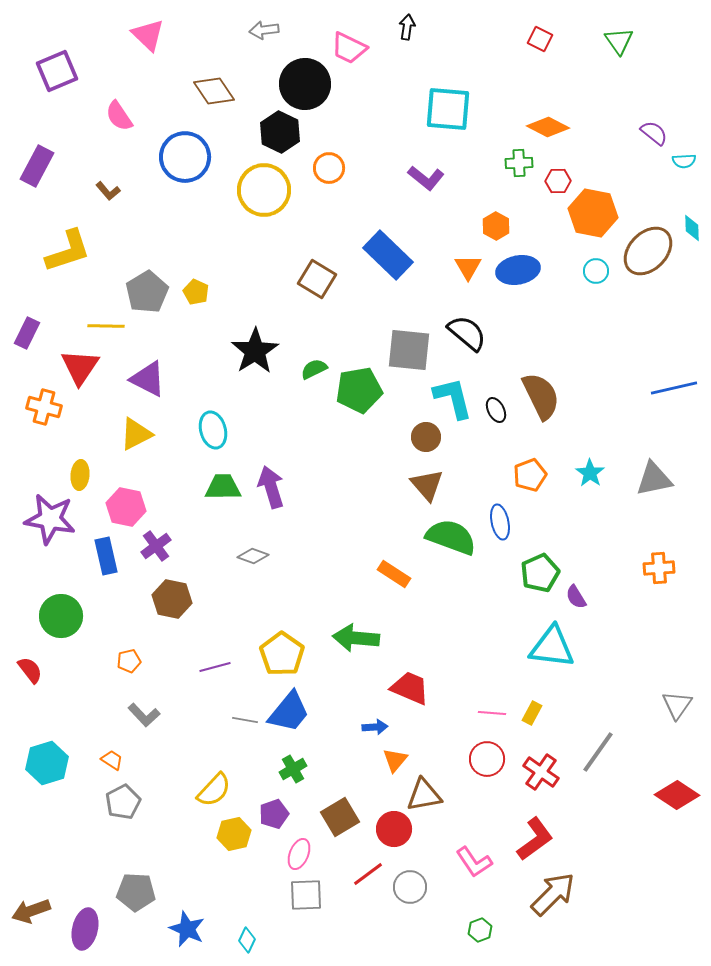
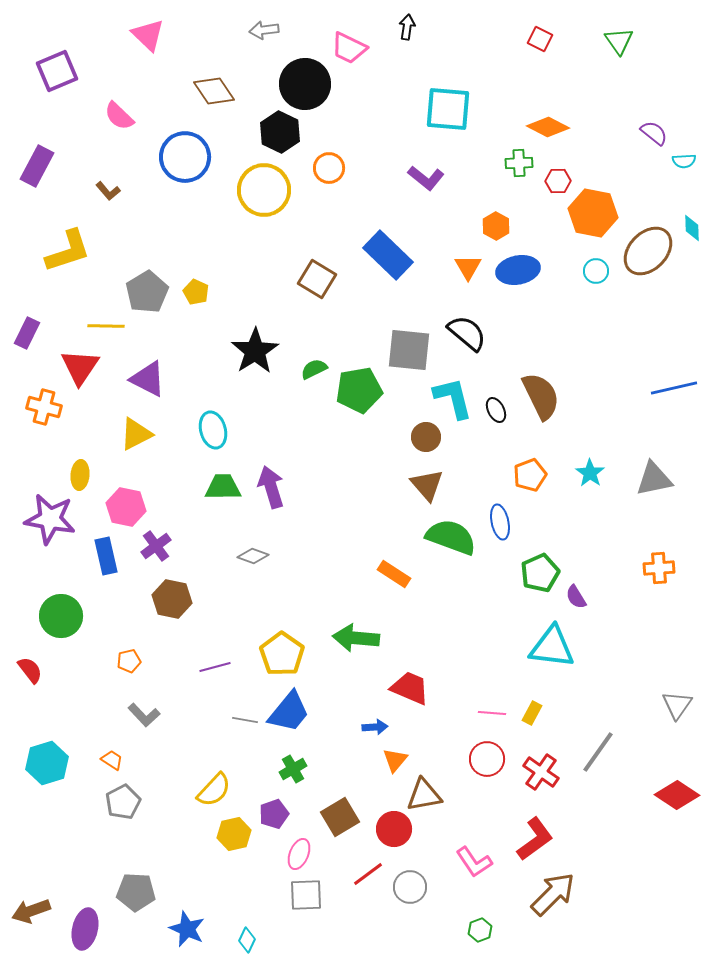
pink semicircle at (119, 116): rotated 12 degrees counterclockwise
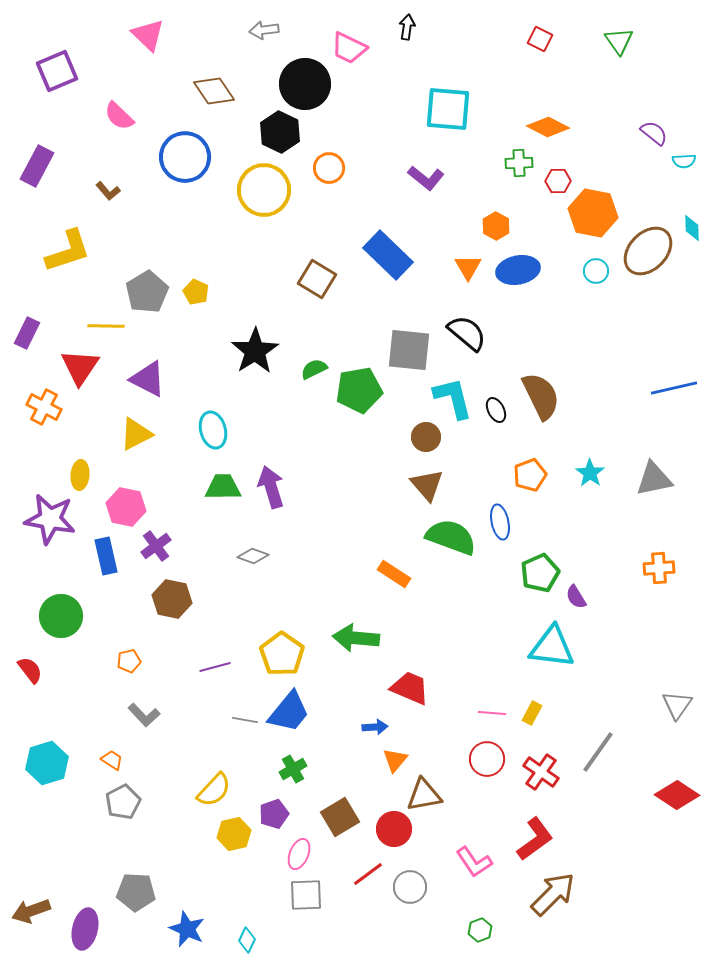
orange cross at (44, 407): rotated 12 degrees clockwise
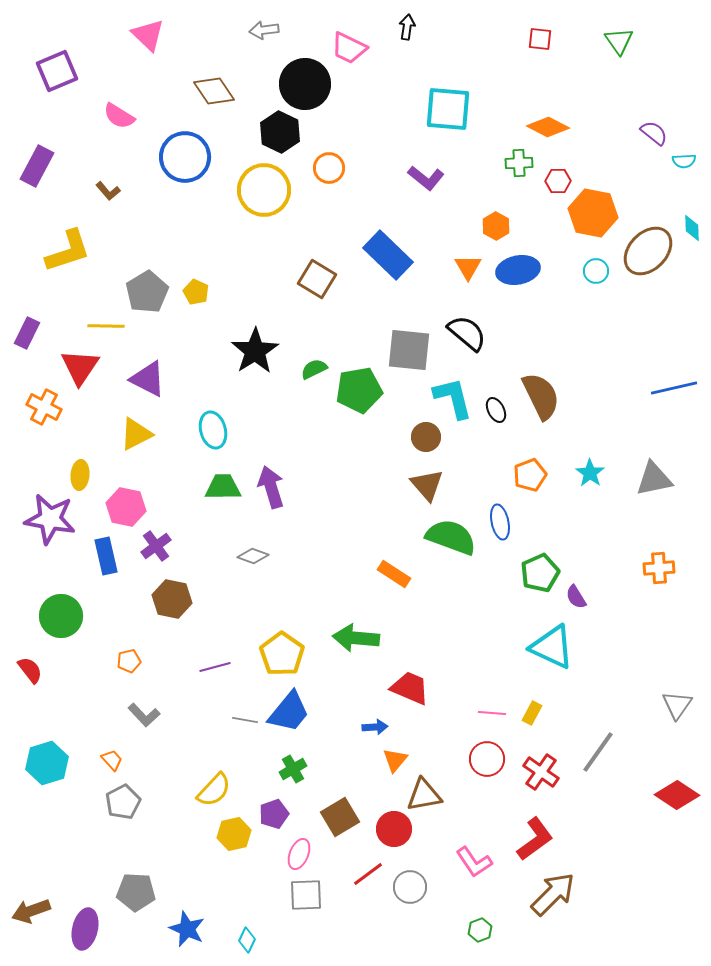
red square at (540, 39): rotated 20 degrees counterclockwise
pink semicircle at (119, 116): rotated 12 degrees counterclockwise
cyan triangle at (552, 647): rotated 18 degrees clockwise
orange trapezoid at (112, 760): rotated 15 degrees clockwise
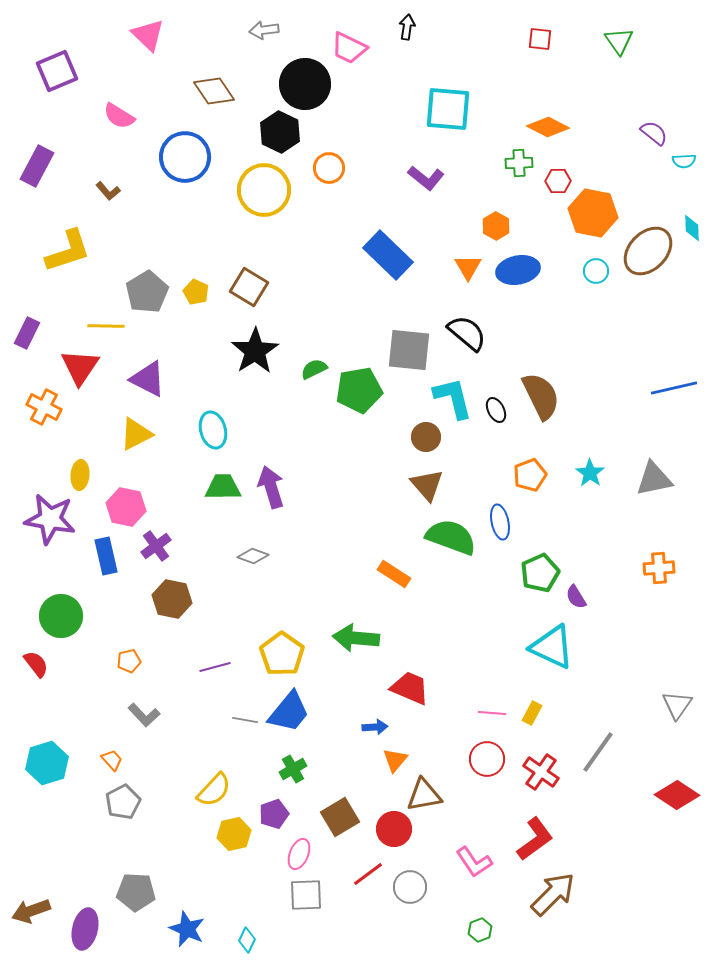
brown square at (317, 279): moved 68 px left, 8 px down
red semicircle at (30, 670): moved 6 px right, 6 px up
